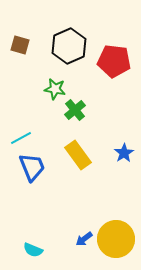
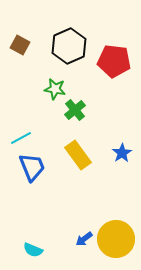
brown square: rotated 12 degrees clockwise
blue star: moved 2 px left
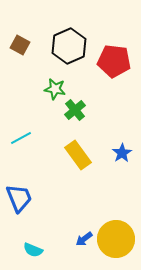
blue trapezoid: moved 13 px left, 31 px down
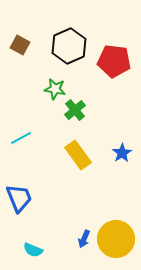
blue arrow: rotated 30 degrees counterclockwise
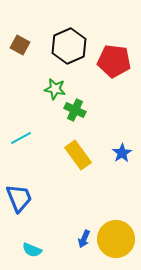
green cross: rotated 25 degrees counterclockwise
cyan semicircle: moved 1 px left
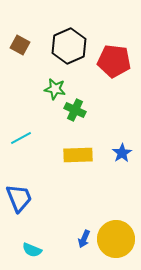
yellow rectangle: rotated 56 degrees counterclockwise
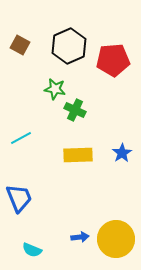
red pentagon: moved 1 px left, 1 px up; rotated 12 degrees counterclockwise
blue arrow: moved 4 px left, 2 px up; rotated 120 degrees counterclockwise
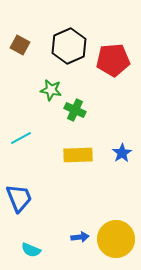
green star: moved 4 px left, 1 px down
cyan semicircle: moved 1 px left
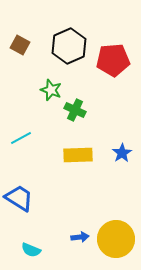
green star: rotated 10 degrees clockwise
blue trapezoid: rotated 36 degrees counterclockwise
